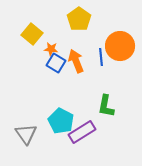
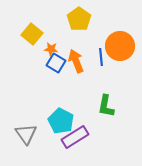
purple rectangle: moved 7 px left, 5 px down
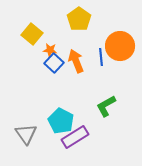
orange star: moved 1 px left, 1 px down
blue square: moved 2 px left; rotated 12 degrees clockwise
green L-shape: rotated 50 degrees clockwise
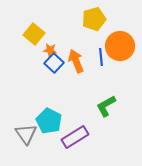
yellow pentagon: moved 15 px right; rotated 20 degrees clockwise
yellow square: moved 2 px right
cyan pentagon: moved 12 px left
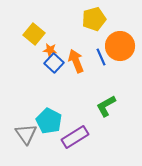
blue line: rotated 18 degrees counterclockwise
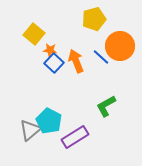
blue line: rotated 24 degrees counterclockwise
gray triangle: moved 4 px right, 4 px up; rotated 25 degrees clockwise
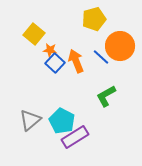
blue square: moved 1 px right
green L-shape: moved 10 px up
cyan pentagon: moved 13 px right
gray triangle: moved 10 px up
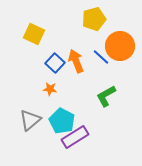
yellow square: rotated 15 degrees counterclockwise
orange star: moved 39 px down
